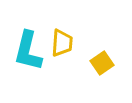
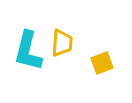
yellow square: rotated 15 degrees clockwise
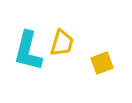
yellow trapezoid: rotated 12 degrees clockwise
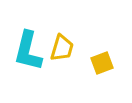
yellow trapezoid: moved 5 px down
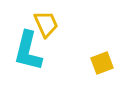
yellow trapezoid: moved 16 px left, 24 px up; rotated 40 degrees counterclockwise
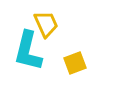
yellow square: moved 27 px left
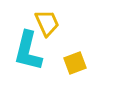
yellow trapezoid: moved 1 px right, 1 px up
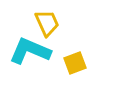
cyan L-shape: moved 2 px right; rotated 99 degrees clockwise
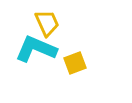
cyan L-shape: moved 6 px right, 2 px up
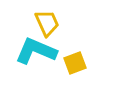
cyan L-shape: moved 2 px down
